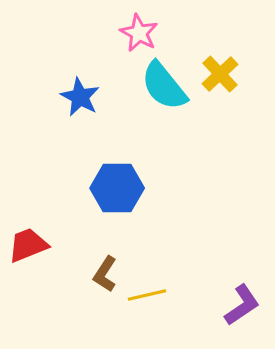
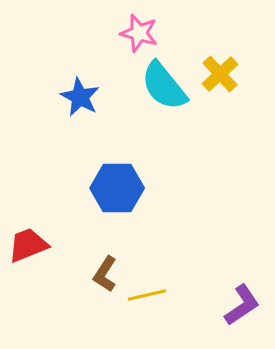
pink star: rotated 12 degrees counterclockwise
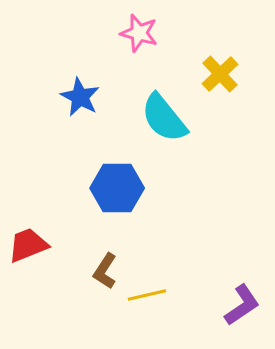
cyan semicircle: moved 32 px down
brown L-shape: moved 3 px up
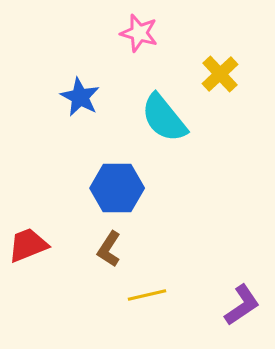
brown L-shape: moved 4 px right, 22 px up
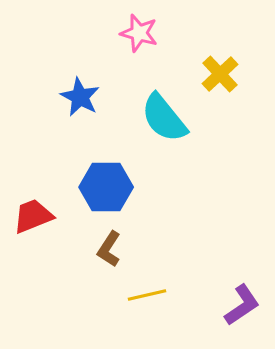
blue hexagon: moved 11 px left, 1 px up
red trapezoid: moved 5 px right, 29 px up
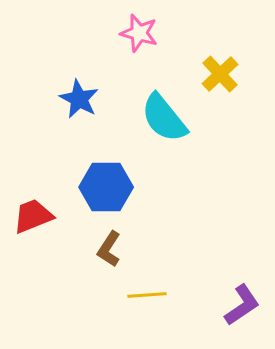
blue star: moved 1 px left, 2 px down
yellow line: rotated 9 degrees clockwise
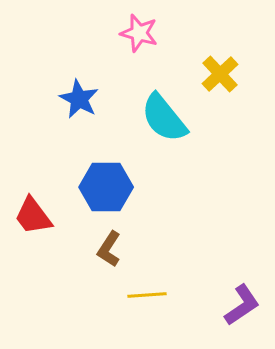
red trapezoid: rotated 105 degrees counterclockwise
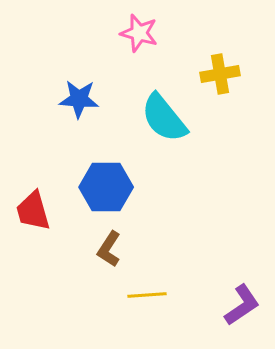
yellow cross: rotated 33 degrees clockwise
blue star: rotated 24 degrees counterclockwise
red trapezoid: moved 5 px up; rotated 21 degrees clockwise
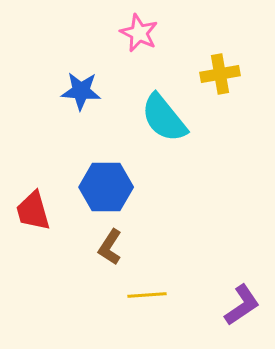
pink star: rotated 9 degrees clockwise
blue star: moved 2 px right, 8 px up
brown L-shape: moved 1 px right, 2 px up
